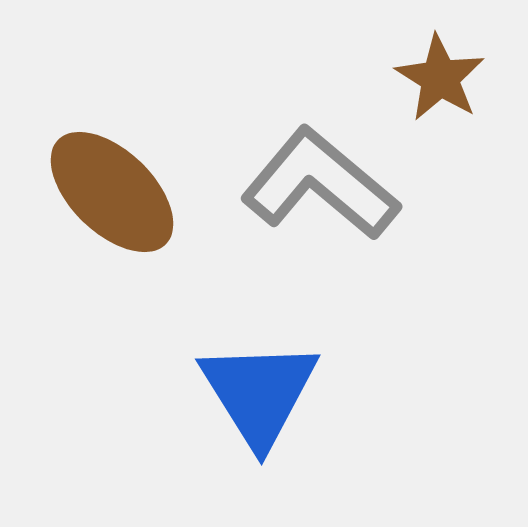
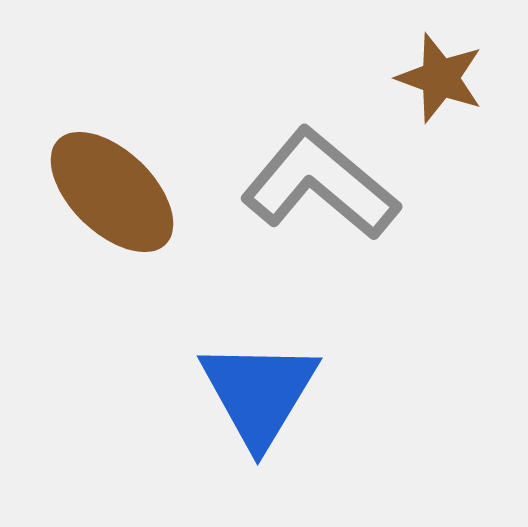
brown star: rotated 12 degrees counterclockwise
blue triangle: rotated 3 degrees clockwise
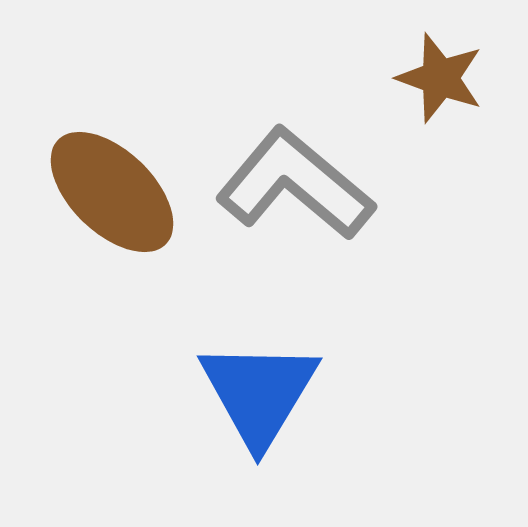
gray L-shape: moved 25 px left
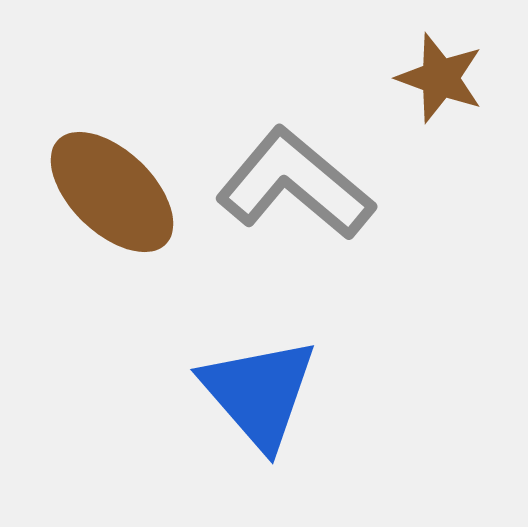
blue triangle: rotated 12 degrees counterclockwise
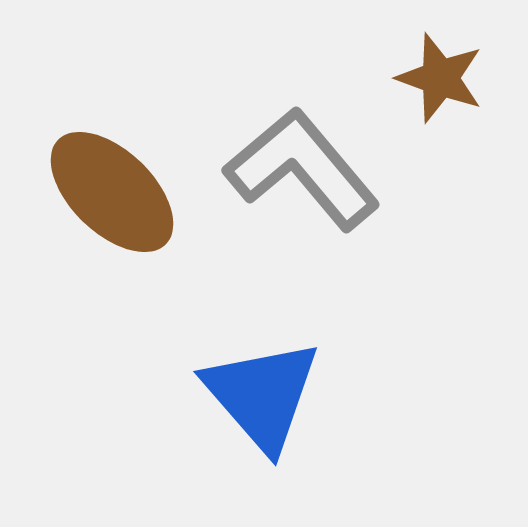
gray L-shape: moved 7 px right, 15 px up; rotated 10 degrees clockwise
blue triangle: moved 3 px right, 2 px down
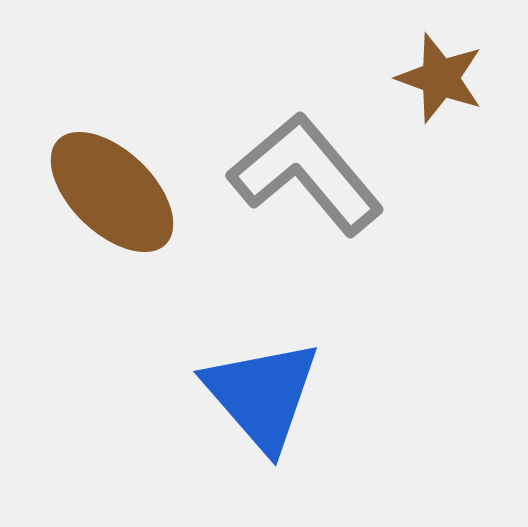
gray L-shape: moved 4 px right, 5 px down
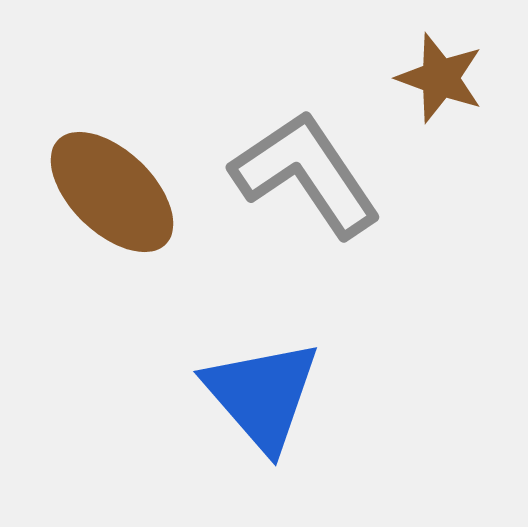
gray L-shape: rotated 6 degrees clockwise
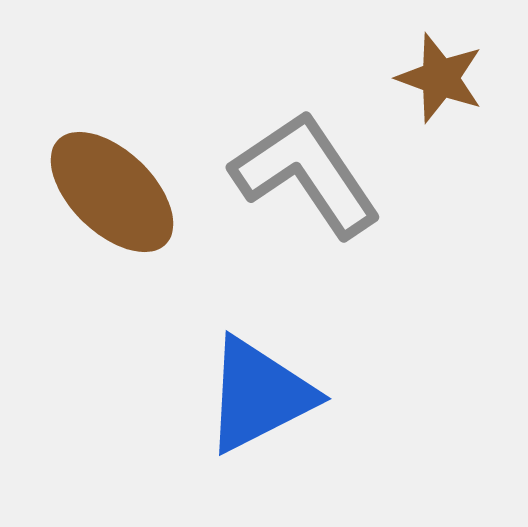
blue triangle: moved 3 px left; rotated 44 degrees clockwise
